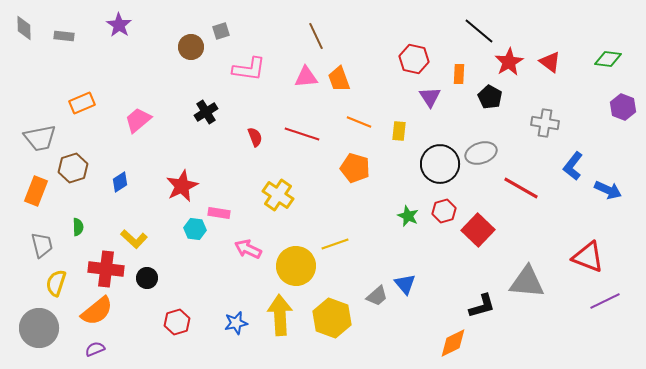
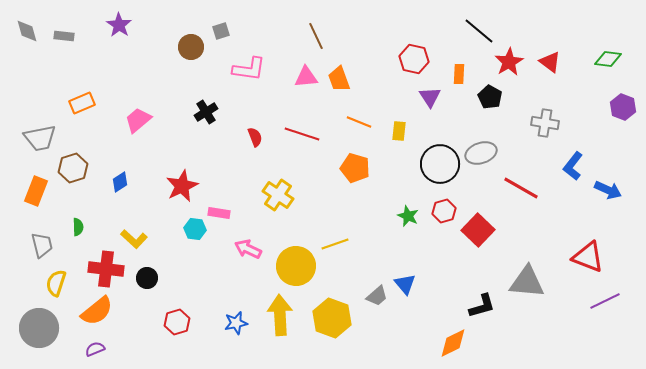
gray diamond at (24, 28): moved 3 px right, 3 px down; rotated 15 degrees counterclockwise
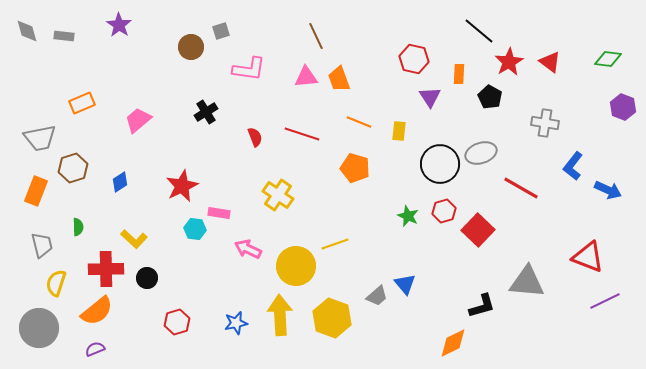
red cross at (106, 269): rotated 8 degrees counterclockwise
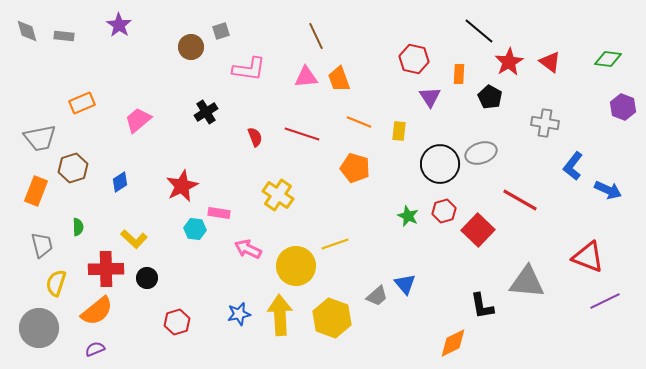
red line at (521, 188): moved 1 px left, 12 px down
black L-shape at (482, 306): rotated 96 degrees clockwise
blue star at (236, 323): moved 3 px right, 9 px up
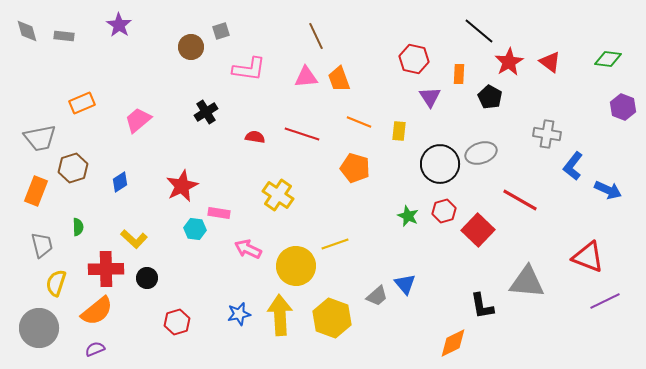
gray cross at (545, 123): moved 2 px right, 11 px down
red semicircle at (255, 137): rotated 60 degrees counterclockwise
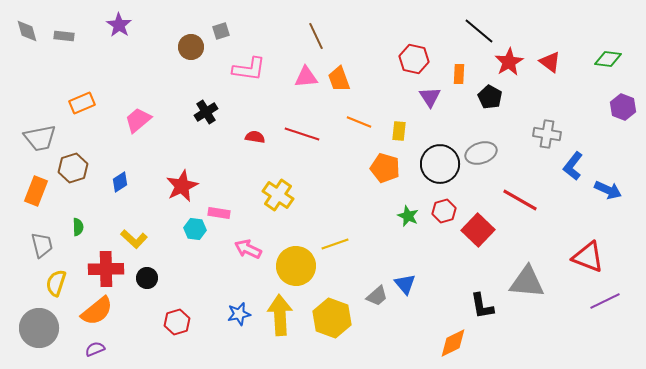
orange pentagon at (355, 168): moved 30 px right
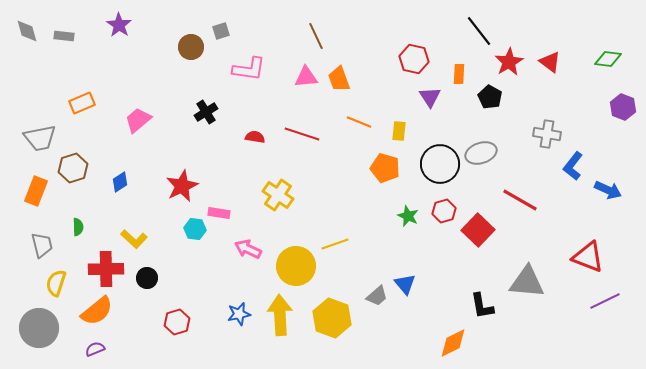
black line at (479, 31): rotated 12 degrees clockwise
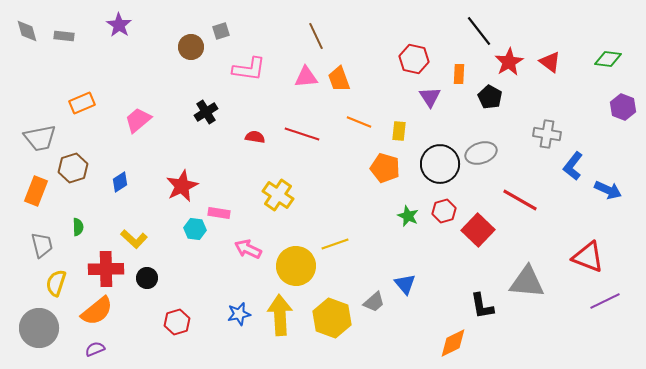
gray trapezoid at (377, 296): moved 3 px left, 6 px down
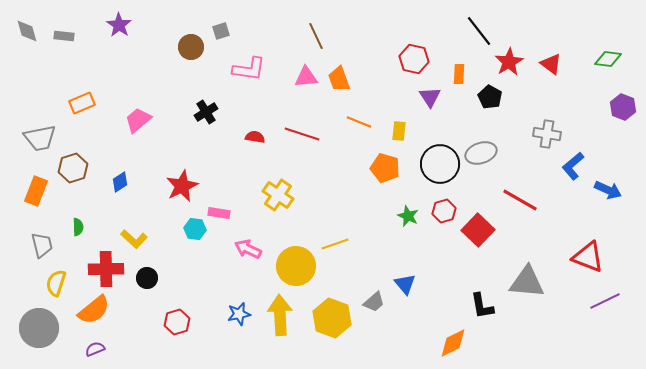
red triangle at (550, 62): moved 1 px right, 2 px down
blue L-shape at (573, 166): rotated 12 degrees clockwise
orange semicircle at (97, 311): moved 3 px left, 1 px up
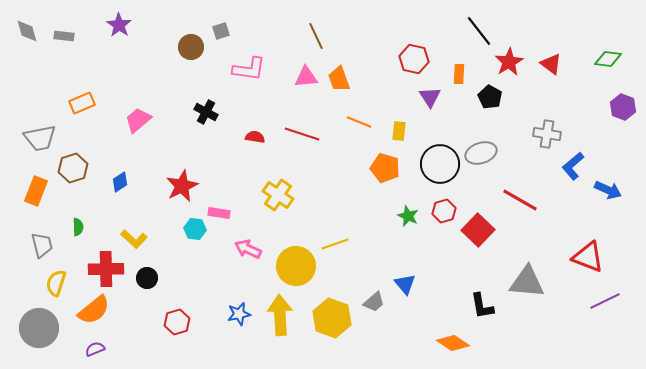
black cross at (206, 112): rotated 30 degrees counterclockwise
orange diamond at (453, 343): rotated 60 degrees clockwise
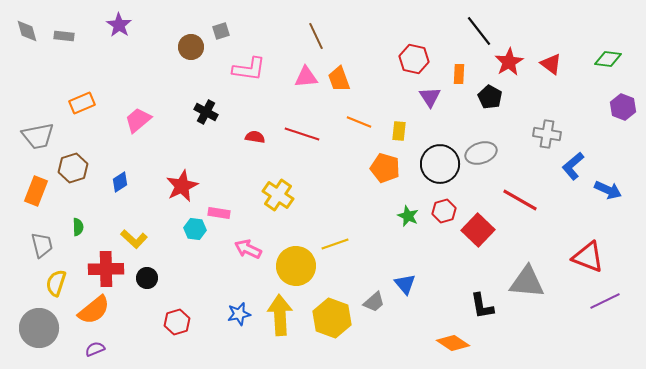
gray trapezoid at (40, 138): moved 2 px left, 2 px up
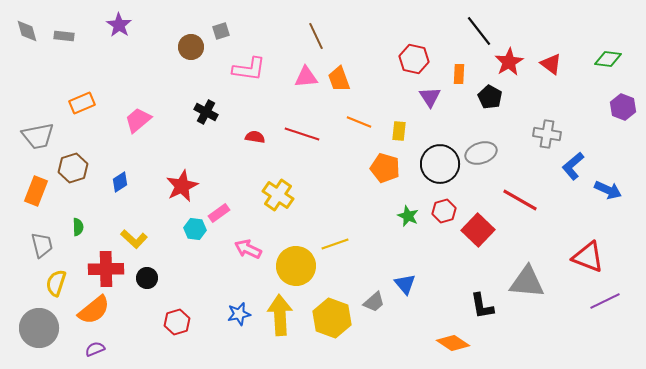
pink rectangle at (219, 213): rotated 45 degrees counterclockwise
